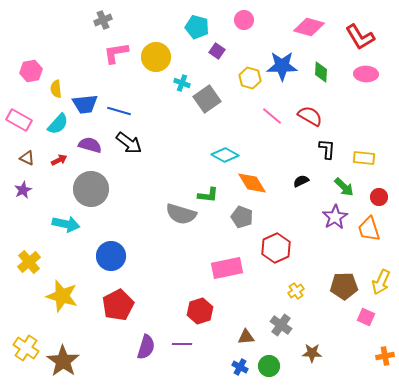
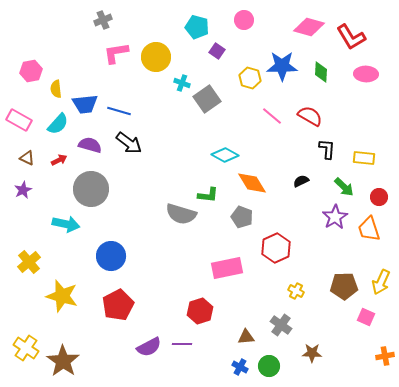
red L-shape at (360, 37): moved 9 px left
yellow cross at (296, 291): rotated 28 degrees counterclockwise
purple semicircle at (146, 347): moved 3 px right; rotated 45 degrees clockwise
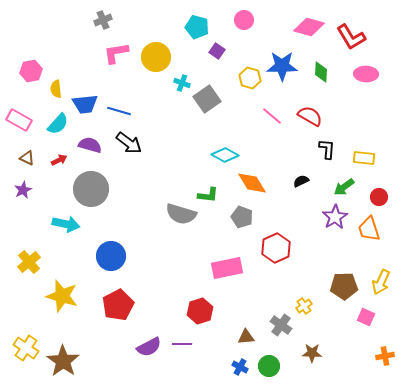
green arrow at (344, 187): rotated 100 degrees clockwise
yellow cross at (296, 291): moved 8 px right, 15 px down; rotated 28 degrees clockwise
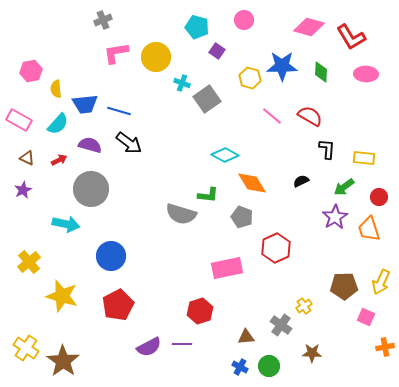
orange cross at (385, 356): moved 9 px up
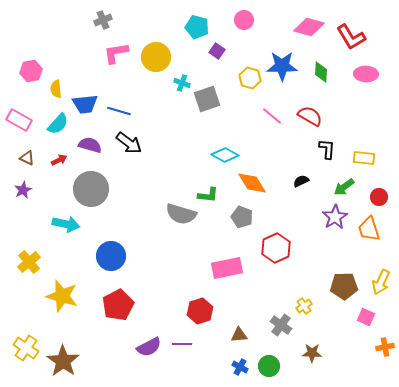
gray square at (207, 99): rotated 16 degrees clockwise
brown triangle at (246, 337): moved 7 px left, 2 px up
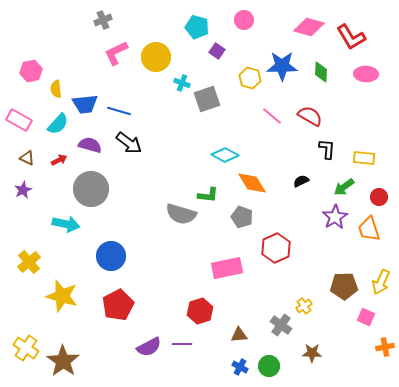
pink L-shape at (116, 53): rotated 16 degrees counterclockwise
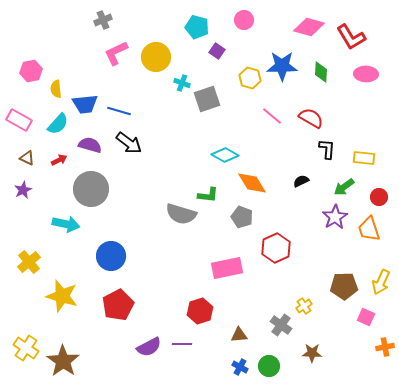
red semicircle at (310, 116): moved 1 px right, 2 px down
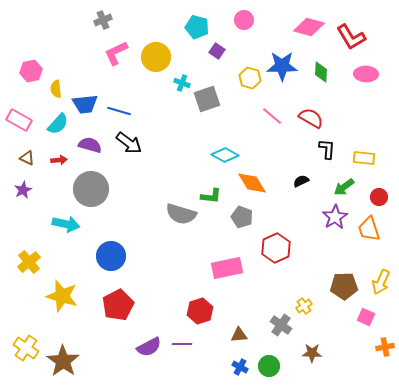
red arrow at (59, 160): rotated 21 degrees clockwise
green L-shape at (208, 195): moved 3 px right, 1 px down
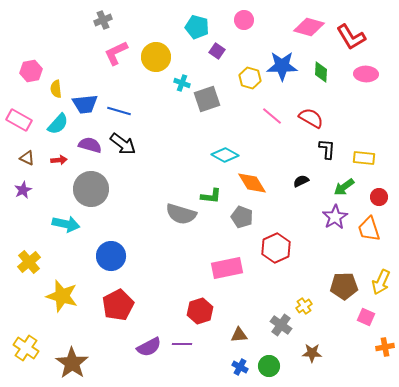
black arrow at (129, 143): moved 6 px left, 1 px down
brown star at (63, 361): moved 9 px right, 2 px down
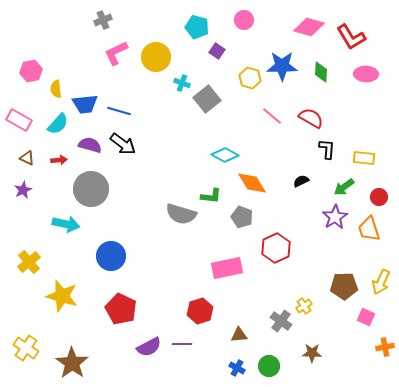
gray square at (207, 99): rotated 20 degrees counterclockwise
red pentagon at (118, 305): moved 3 px right, 4 px down; rotated 20 degrees counterclockwise
gray cross at (281, 325): moved 4 px up
blue cross at (240, 367): moved 3 px left, 1 px down
